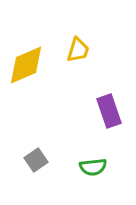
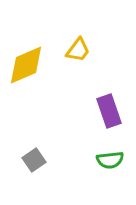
yellow trapezoid: rotated 20 degrees clockwise
gray square: moved 2 px left
green semicircle: moved 17 px right, 7 px up
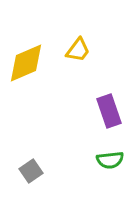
yellow diamond: moved 2 px up
gray square: moved 3 px left, 11 px down
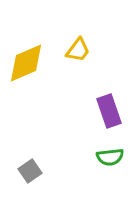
green semicircle: moved 3 px up
gray square: moved 1 px left
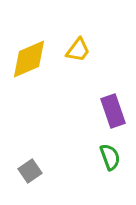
yellow diamond: moved 3 px right, 4 px up
purple rectangle: moved 4 px right
green semicircle: rotated 104 degrees counterclockwise
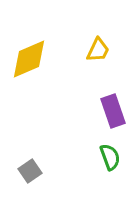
yellow trapezoid: moved 20 px right; rotated 12 degrees counterclockwise
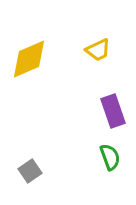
yellow trapezoid: rotated 40 degrees clockwise
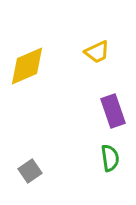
yellow trapezoid: moved 1 px left, 2 px down
yellow diamond: moved 2 px left, 7 px down
green semicircle: moved 1 px down; rotated 12 degrees clockwise
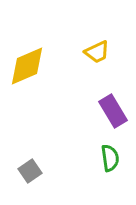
purple rectangle: rotated 12 degrees counterclockwise
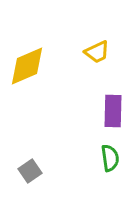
purple rectangle: rotated 32 degrees clockwise
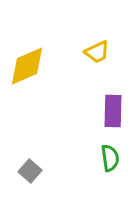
gray square: rotated 15 degrees counterclockwise
